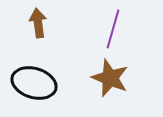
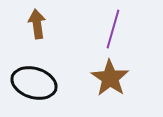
brown arrow: moved 1 px left, 1 px down
brown star: rotated 12 degrees clockwise
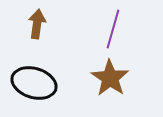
brown arrow: rotated 16 degrees clockwise
